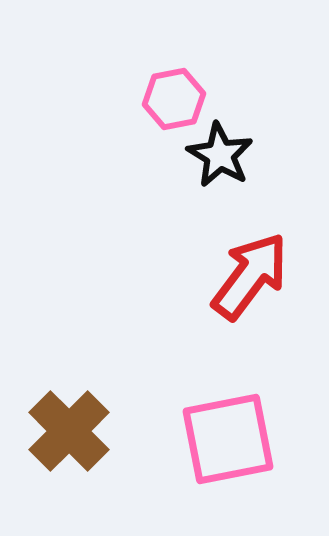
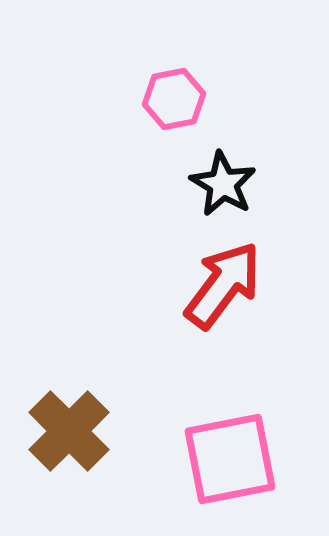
black star: moved 3 px right, 29 px down
red arrow: moved 27 px left, 9 px down
pink square: moved 2 px right, 20 px down
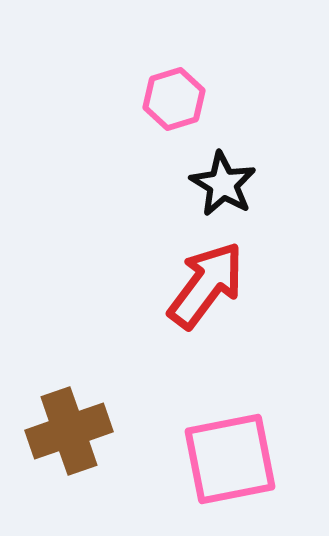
pink hexagon: rotated 6 degrees counterclockwise
red arrow: moved 17 px left
brown cross: rotated 26 degrees clockwise
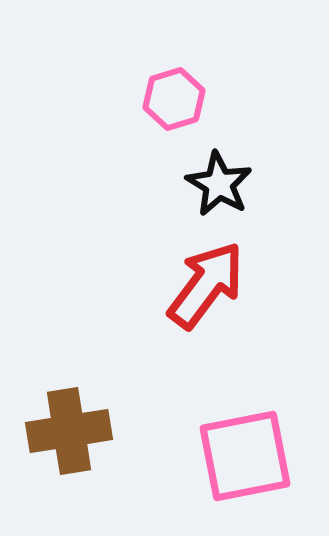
black star: moved 4 px left
brown cross: rotated 10 degrees clockwise
pink square: moved 15 px right, 3 px up
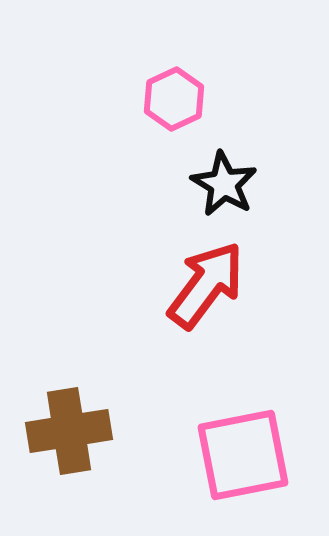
pink hexagon: rotated 8 degrees counterclockwise
black star: moved 5 px right
pink square: moved 2 px left, 1 px up
